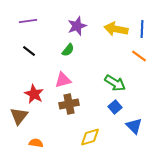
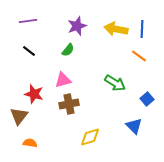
red star: rotated 12 degrees counterclockwise
blue square: moved 32 px right, 8 px up
orange semicircle: moved 6 px left
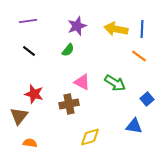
pink triangle: moved 19 px right, 2 px down; rotated 42 degrees clockwise
blue triangle: rotated 36 degrees counterclockwise
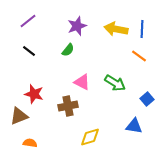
purple line: rotated 30 degrees counterclockwise
brown cross: moved 1 px left, 2 px down
brown triangle: rotated 30 degrees clockwise
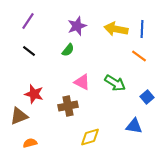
purple line: rotated 18 degrees counterclockwise
blue square: moved 2 px up
orange semicircle: rotated 24 degrees counterclockwise
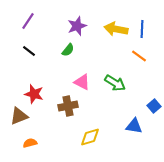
blue square: moved 7 px right, 9 px down
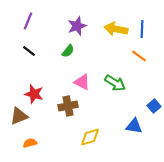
purple line: rotated 12 degrees counterclockwise
green semicircle: moved 1 px down
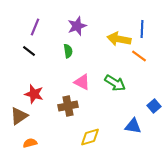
purple line: moved 7 px right, 6 px down
yellow arrow: moved 3 px right, 10 px down
green semicircle: rotated 48 degrees counterclockwise
brown triangle: rotated 12 degrees counterclockwise
blue triangle: moved 1 px left
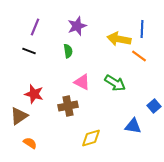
black line: rotated 16 degrees counterclockwise
yellow diamond: moved 1 px right, 1 px down
orange semicircle: rotated 48 degrees clockwise
